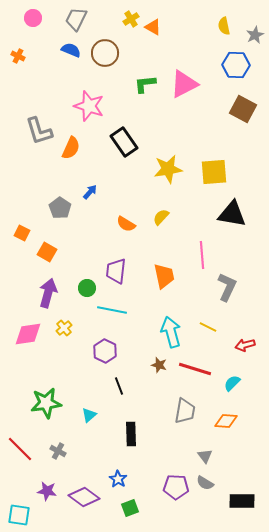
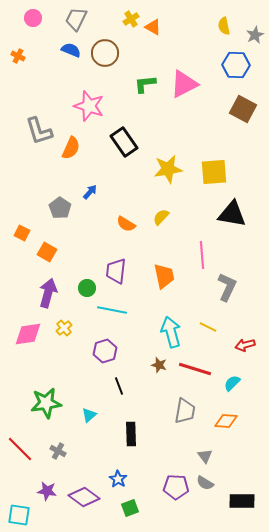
purple hexagon at (105, 351): rotated 15 degrees clockwise
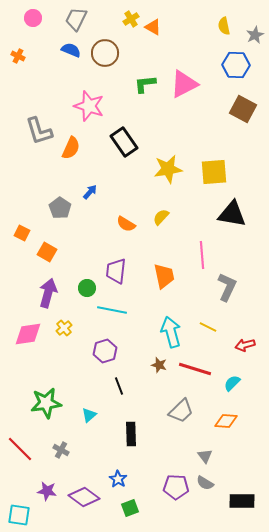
gray trapezoid at (185, 411): moved 4 px left; rotated 36 degrees clockwise
gray cross at (58, 451): moved 3 px right, 1 px up
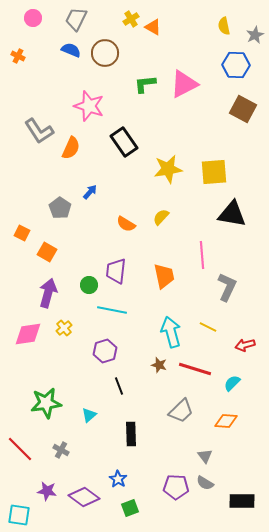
gray L-shape at (39, 131): rotated 16 degrees counterclockwise
green circle at (87, 288): moved 2 px right, 3 px up
